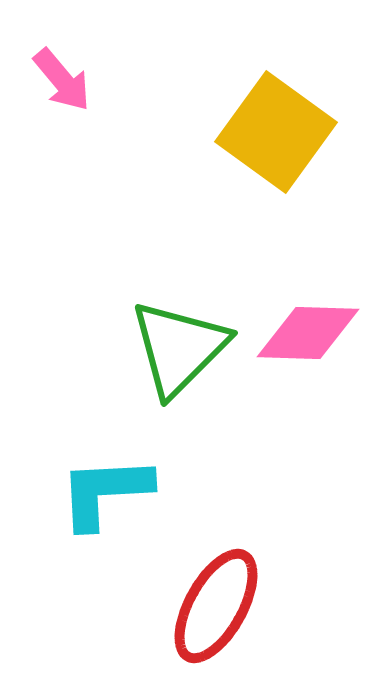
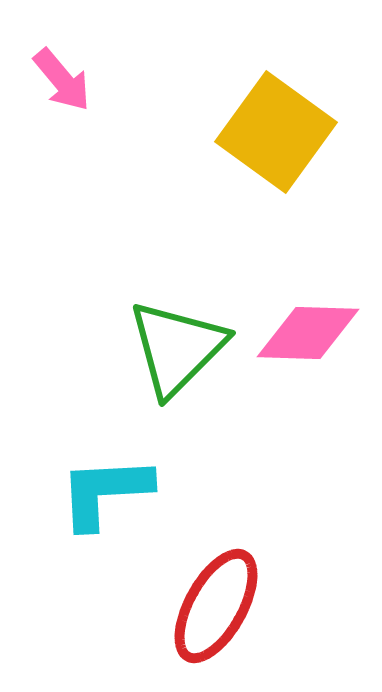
green triangle: moved 2 px left
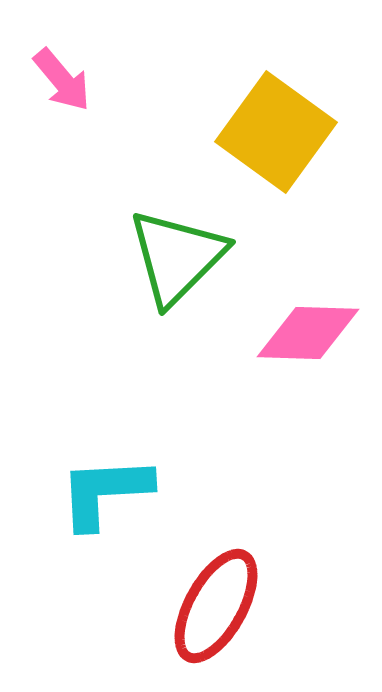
green triangle: moved 91 px up
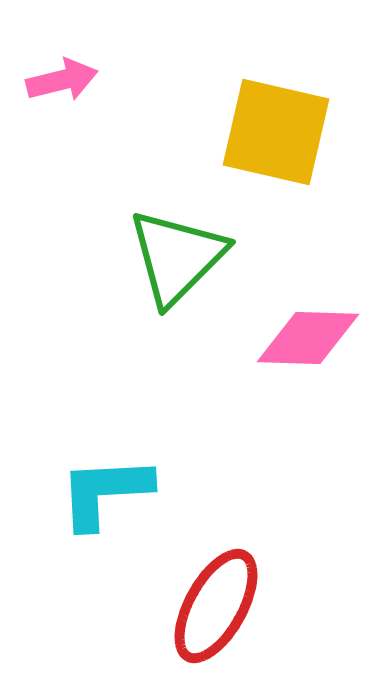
pink arrow: rotated 64 degrees counterclockwise
yellow square: rotated 23 degrees counterclockwise
pink diamond: moved 5 px down
